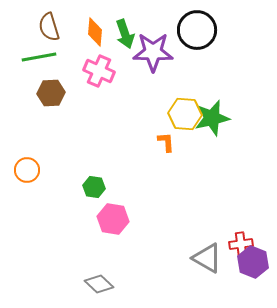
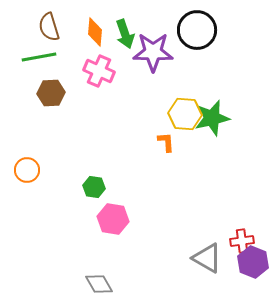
red cross: moved 1 px right, 3 px up
gray diamond: rotated 16 degrees clockwise
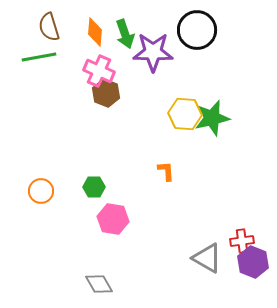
brown hexagon: moved 55 px right; rotated 24 degrees clockwise
orange L-shape: moved 29 px down
orange circle: moved 14 px right, 21 px down
green hexagon: rotated 10 degrees counterclockwise
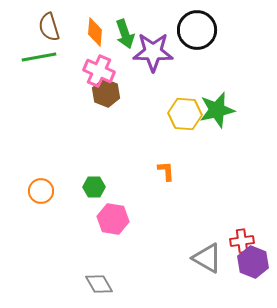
green star: moved 5 px right, 8 px up
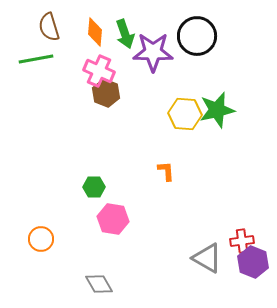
black circle: moved 6 px down
green line: moved 3 px left, 2 px down
orange circle: moved 48 px down
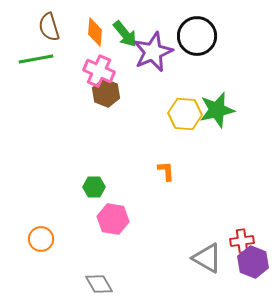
green arrow: rotated 20 degrees counterclockwise
purple star: rotated 24 degrees counterclockwise
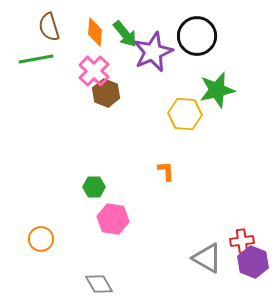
pink cross: moved 5 px left; rotated 20 degrees clockwise
green star: moved 20 px up
